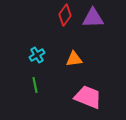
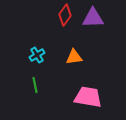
orange triangle: moved 2 px up
pink trapezoid: rotated 12 degrees counterclockwise
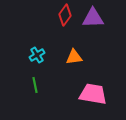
pink trapezoid: moved 5 px right, 3 px up
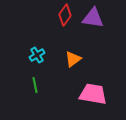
purple triangle: rotated 10 degrees clockwise
orange triangle: moved 1 px left, 2 px down; rotated 30 degrees counterclockwise
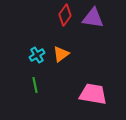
orange triangle: moved 12 px left, 5 px up
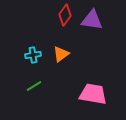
purple triangle: moved 1 px left, 2 px down
cyan cross: moved 4 px left; rotated 21 degrees clockwise
green line: moved 1 px left, 1 px down; rotated 70 degrees clockwise
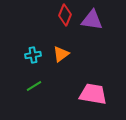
red diamond: rotated 15 degrees counterclockwise
